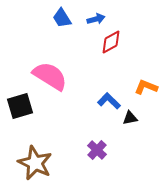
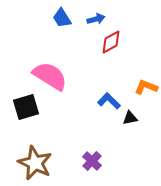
black square: moved 6 px right, 1 px down
purple cross: moved 5 px left, 11 px down
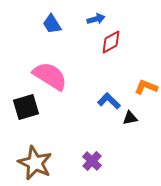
blue trapezoid: moved 10 px left, 6 px down
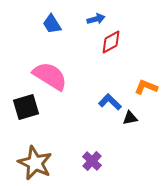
blue L-shape: moved 1 px right, 1 px down
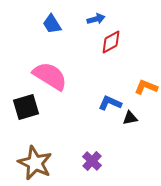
blue L-shape: moved 1 px down; rotated 20 degrees counterclockwise
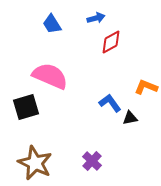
blue arrow: moved 1 px up
pink semicircle: rotated 9 degrees counterclockwise
blue L-shape: rotated 30 degrees clockwise
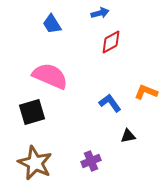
blue arrow: moved 4 px right, 5 px up
orange L-shape: moved 5 px down
black square: moved 6 px right, 5 px down
black triangle: moved 2 px left, 18 px down
purple cross: moved 1 px left; rotated 24 degrees clockwise
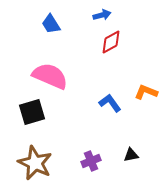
blue arrow: moved 2 px right, 2 px down
blue trapezoid: moved 1 px left
black triangle: moved 3 px right, 19 px down
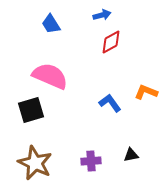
black square: moved 1 px left, 2 px up
purple cross: rotated 18 degrees clockwise
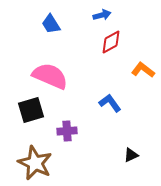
orange L-shape: moved 3 px left, 22 px up; rotated 15 degrees clockwise
black triangle: rotated 14 degrees counterclockwise
purple cross: moved 24 px left, 30 px up
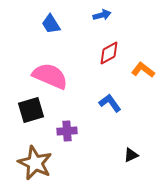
red diamond: moved 2 px left, 11 px down
